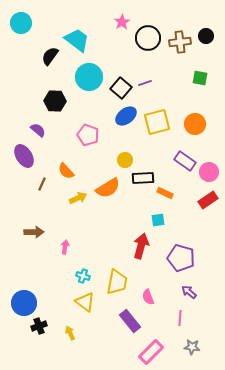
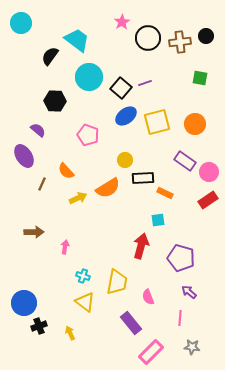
purple rectangle at (130, 321): moved 1 px right, 2 px down
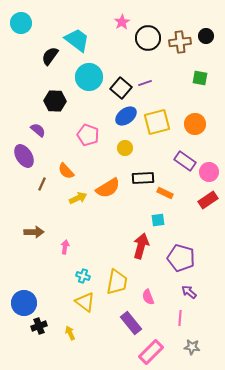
yellow circle at (125, 160): moved 12 px up
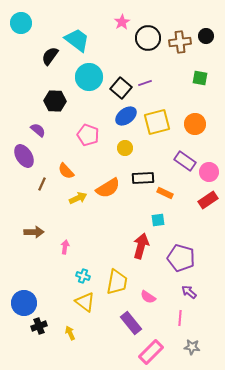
pink semicircle at (148, 297): rotated 35 degrees counterclockwise
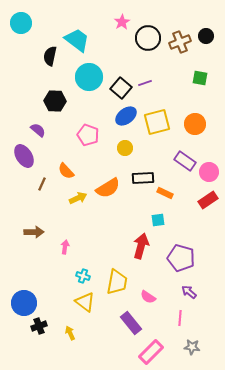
brown cross at (180, 42): rotated 15 degrees counterclockwise
black semicircle at (50, 56): rotated 24 degrees counterclockwise
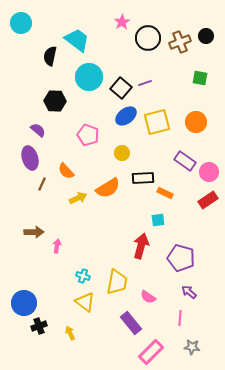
orange circle at (195, 124): moved 1 px right, 2 px up
yellow circle at (125, 148): moved 3 px left, 5 px down
purple ellipse at (24, 156): moved 6 px right, 2 px down; rotated 15 degrees clockwise
pink arrow at (65, 247): moved 8 px left, 1 px up
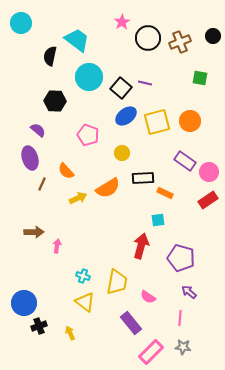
black circle at (206, 36): moved 7 px right
purple line at (145, 83): rotated 32 degrees clockwise
orange circle at (196, 122): moved 6 px left, 1 px up
gray star at (192, 347): moved 9 px left
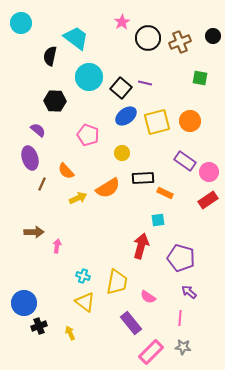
cyan trapezoid at (77, 40): moved 1 px left, 2 px up
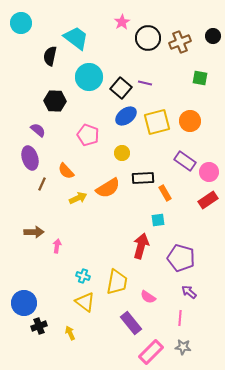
orange rectangle at (165, 193): rotated 35 degrees clockwise
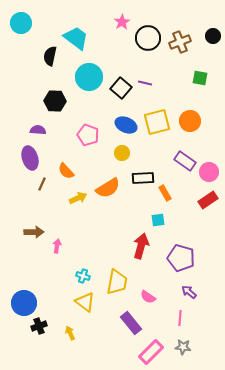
blue ellipse at (126, 116): moved 9 px down; rotated 60 degrees clockwise
purple semicircle at (38, 130): rotated 35 degrees counterclockwise
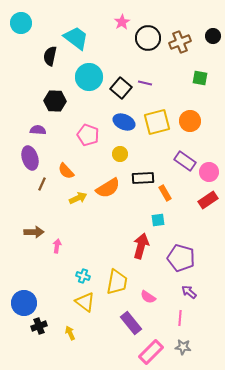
blue ellipse at (126, 125): moved 2 px left, 3 px up
yellow circle at (122, 153): moved 2 px left, 1 px down
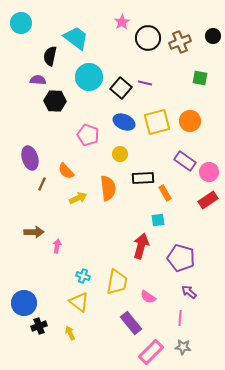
purple semicircle at (38, 130): moved 50 px up
orange semicircle at (108, 188): rotated 65 degrees counterclockwise
yellow triangle at (85, 302): moved 6 px left
